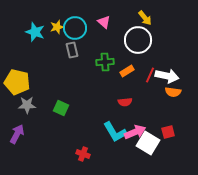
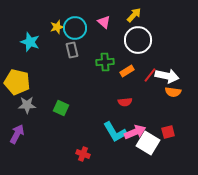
yellow arrow: moved 11 px left, 3 px up; rotated 98 degrees counterclockwise
cyan star: moved 5 px left, 10 px down
red line: rotated 14 degrees clockwise
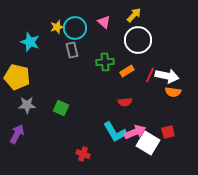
red line: rotated 14 degrees counterclockwise
yellow pentagon: moved 5 px up
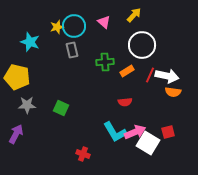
cyan circle: moved 1 px left, 2 px up
white circle: moved 4 px right, 5 px down
purple arrow: moved 1 px left
